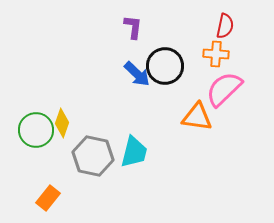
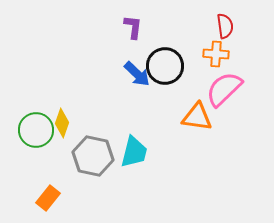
red semicircle: rotated 20 degrees counterclockwise
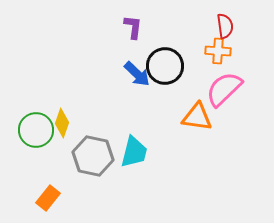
orange cross: moved 2 px right, 3 px up
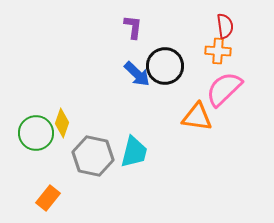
green circle: moved 3 px down
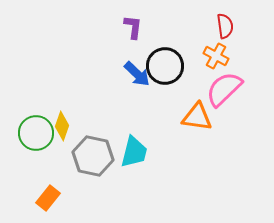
orange cross: moved 2 px left, 5 px down; rotated 25 degrees clockwise
yellow diamond: moved 3 px down
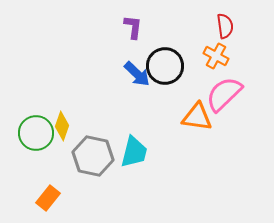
pink semicircle: moved 5 px down
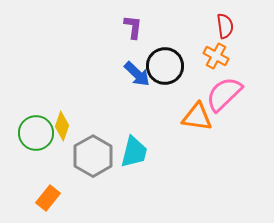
gray hexagon: rotated 18 degrees clockwise
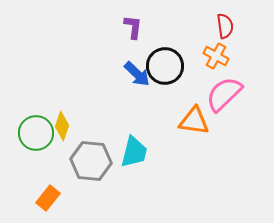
orange triangle: moved 3 px left, 4 px down
gray hexagon: moved 2 px left, 5 px down; rotated 24 degrees counterclockwise
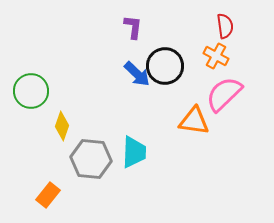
green circle: moved 5 px left, 42 px up
cyan trapezoid: rotated 12 degrees counterclockwise
gray hexagon: moved 2 px up
orange rectangle: moved 3 px up
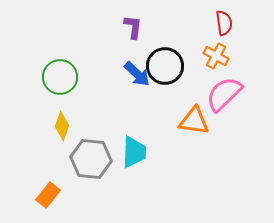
red semicircle: moved 1 px left, 3 px up
green circle: moved 29 px right, 14 px up
